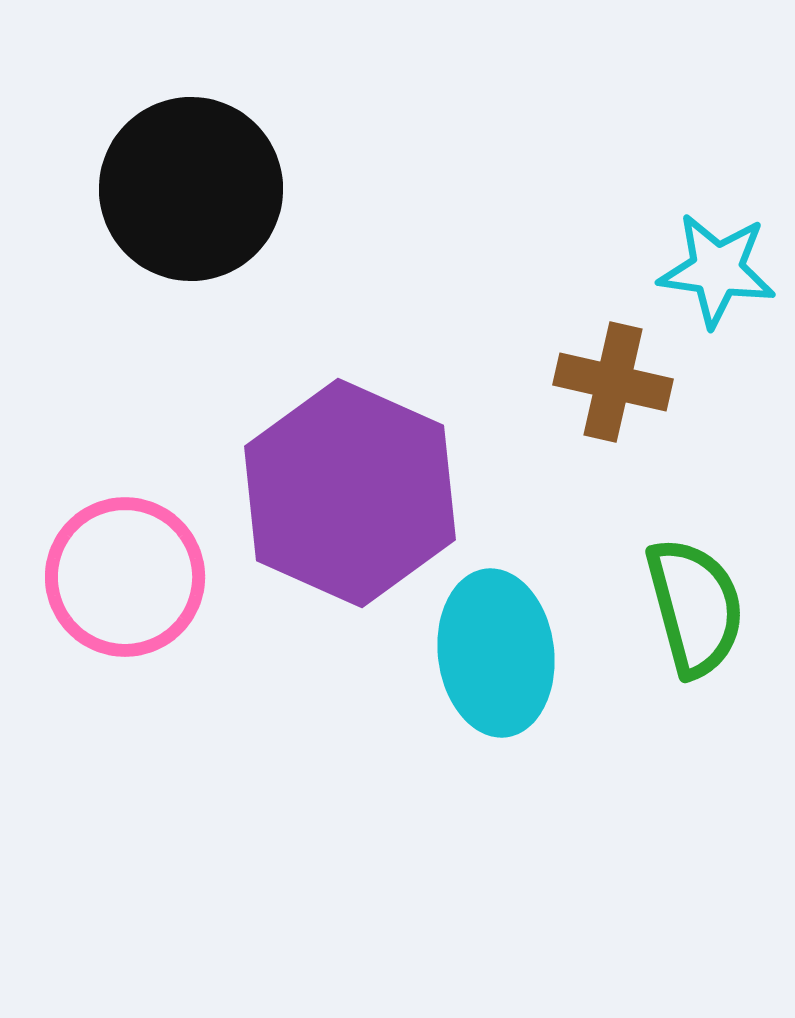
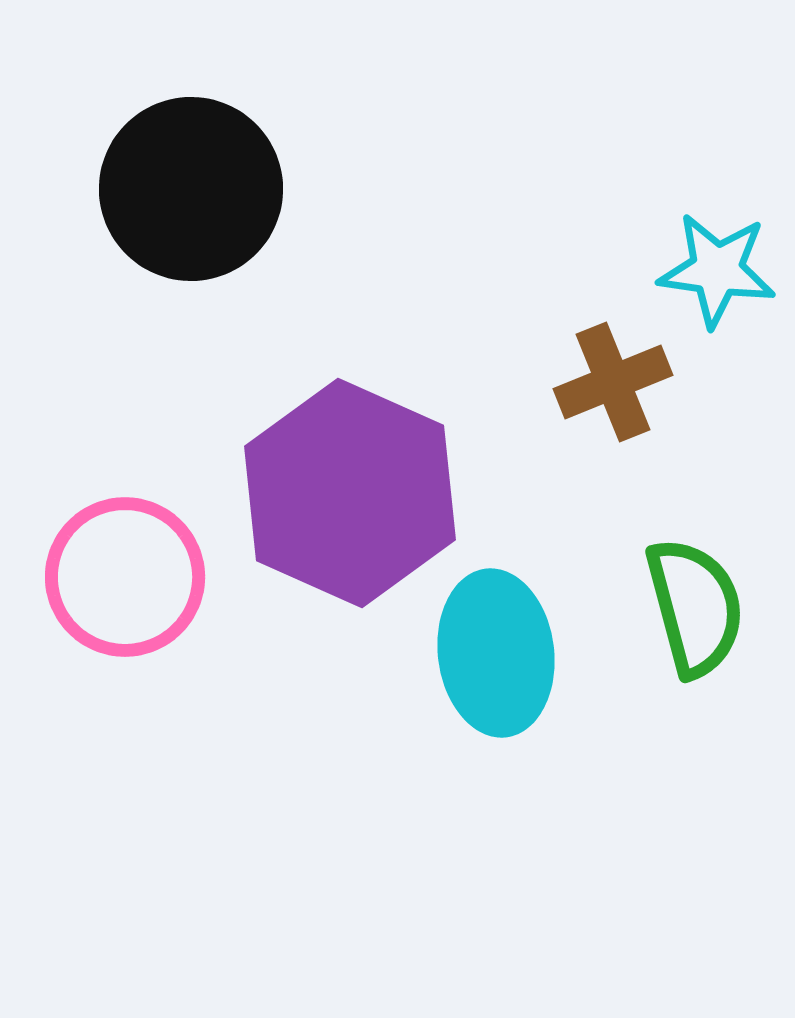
brown cross: rotated 35 degrees counterclockwise
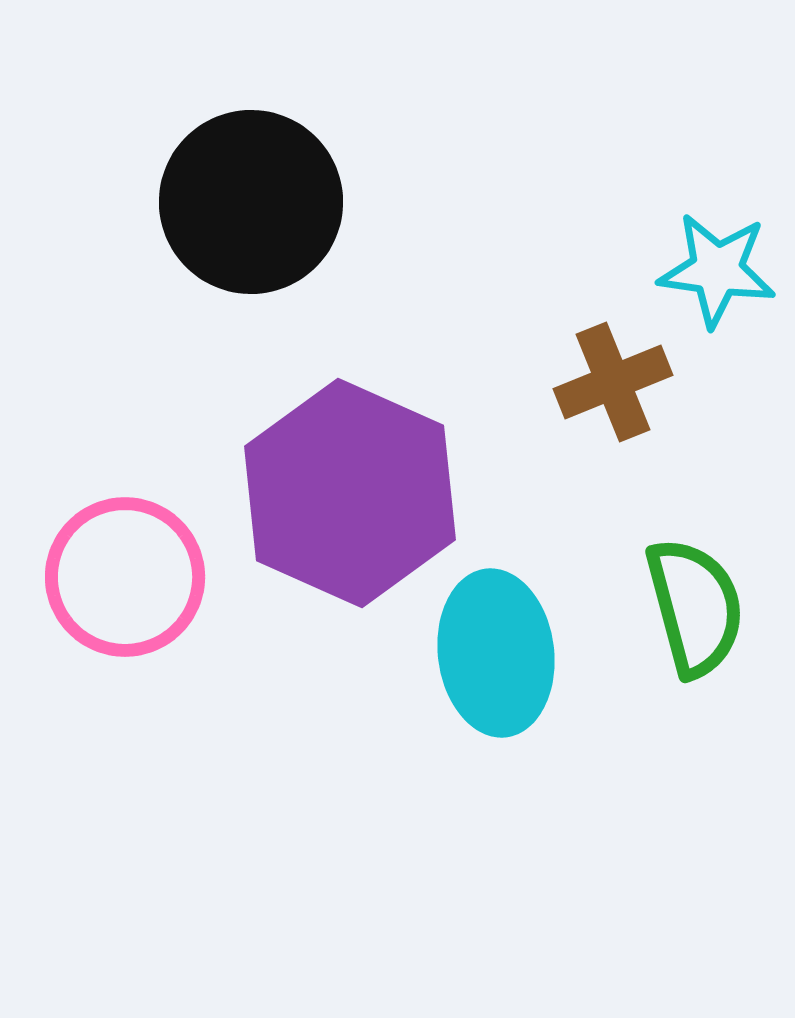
black circle: moved 60 px right, 13 px down
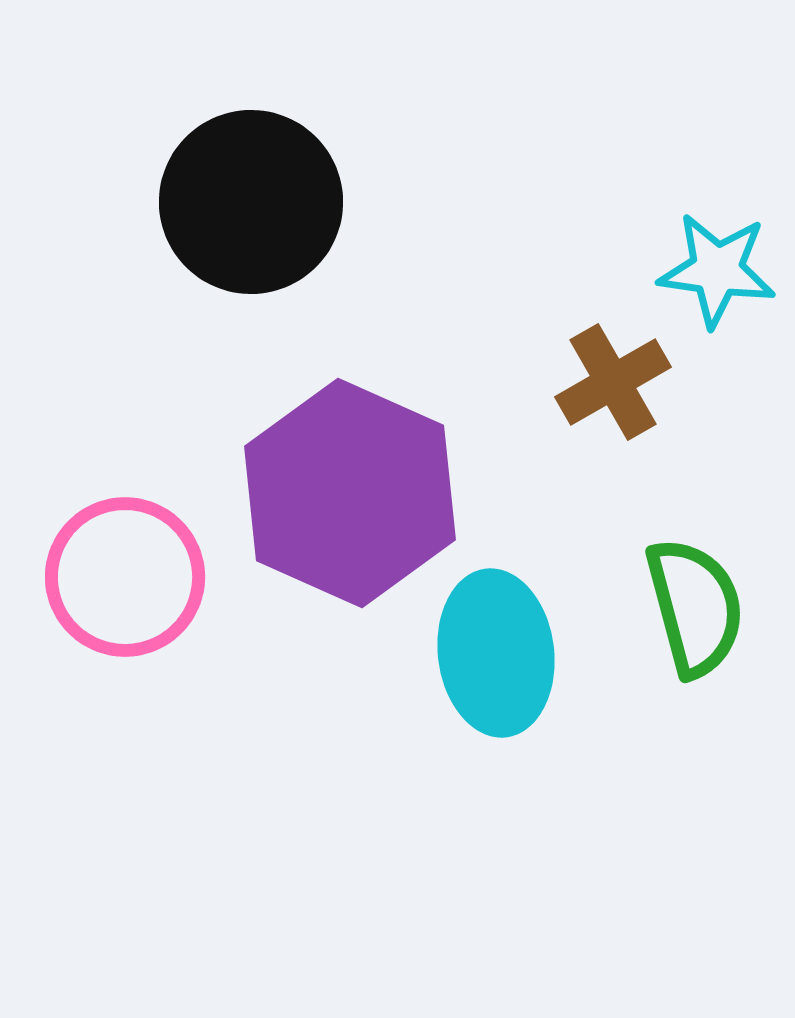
brown cross: rotated 8 degrees counterclockwise
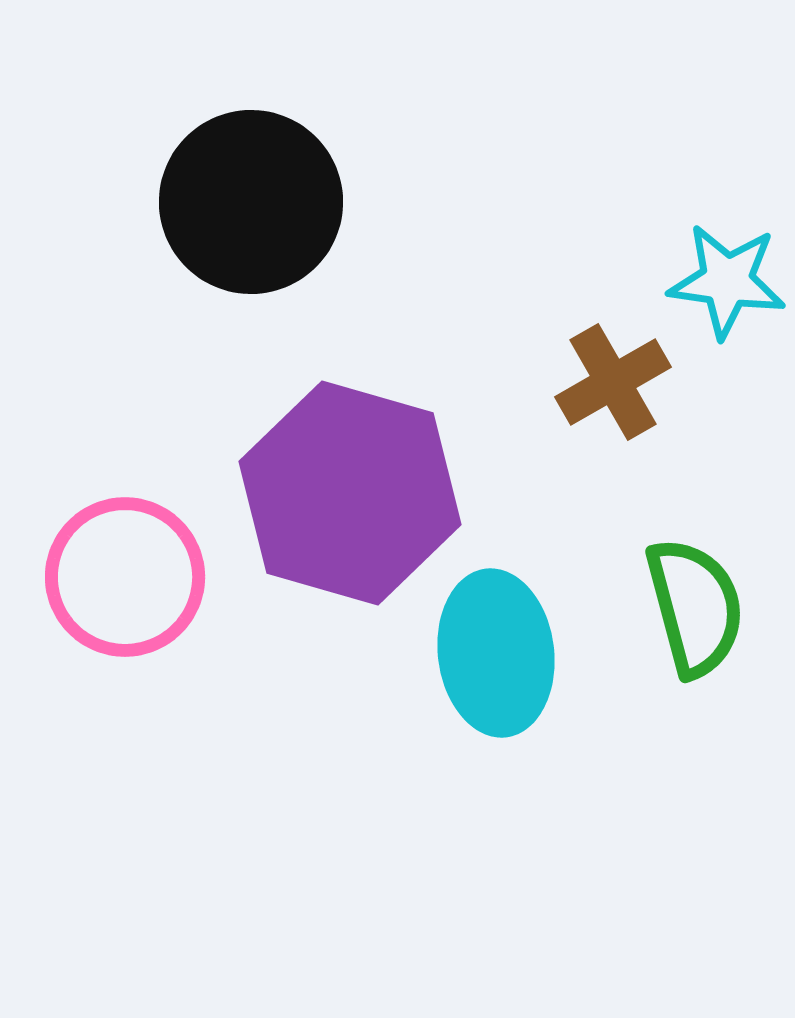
cyan star: moved 10 px right, 11 px down
purple hexagon: rotated 8 degrees counterclockwise
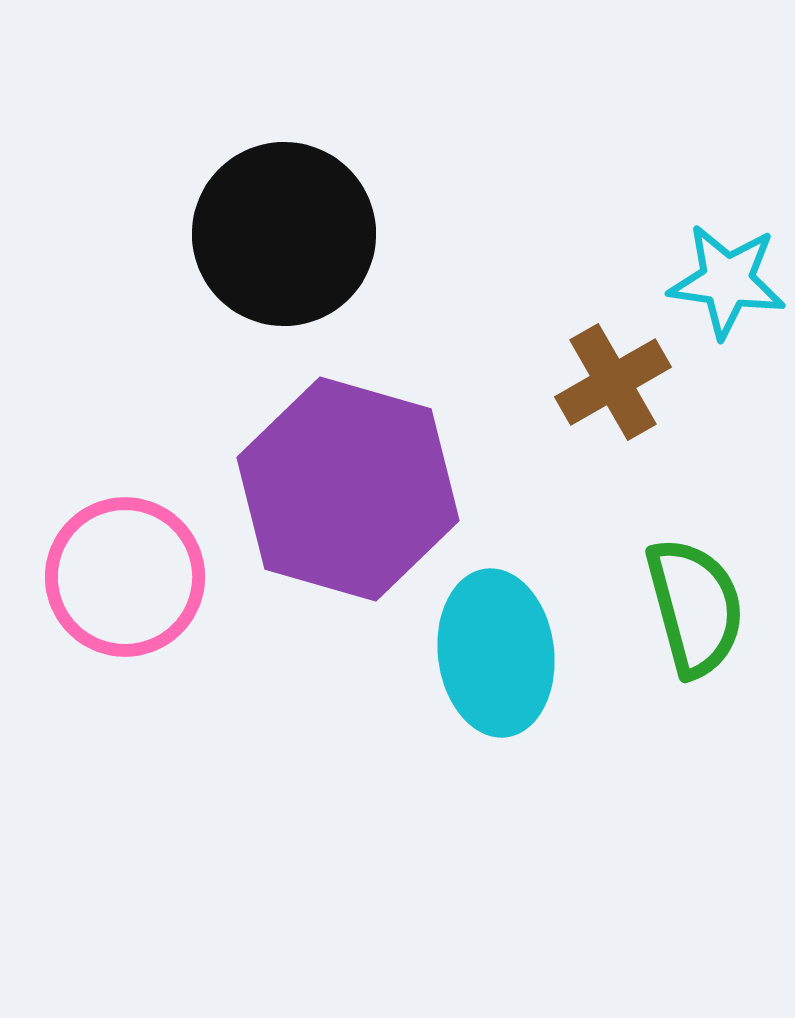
black circle: moved 33 px right, 32 px down
purple hexagon: moved 2 px left, 4 px up
